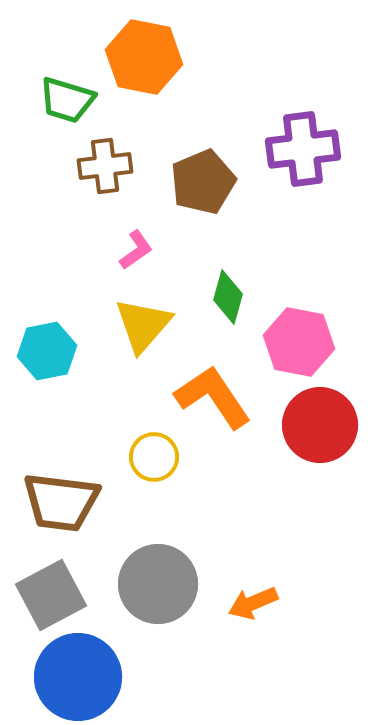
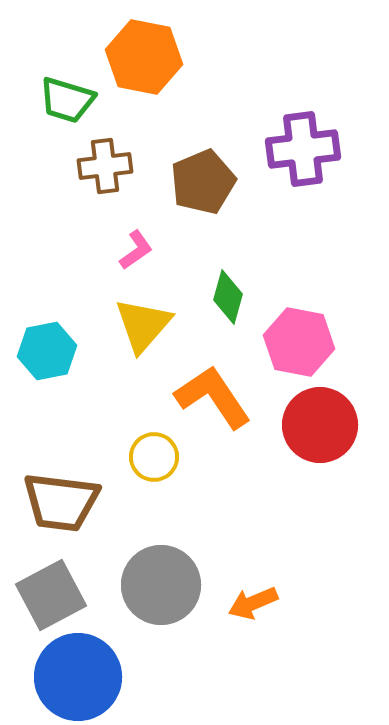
gray circle: moved 3 px right, 1 px down
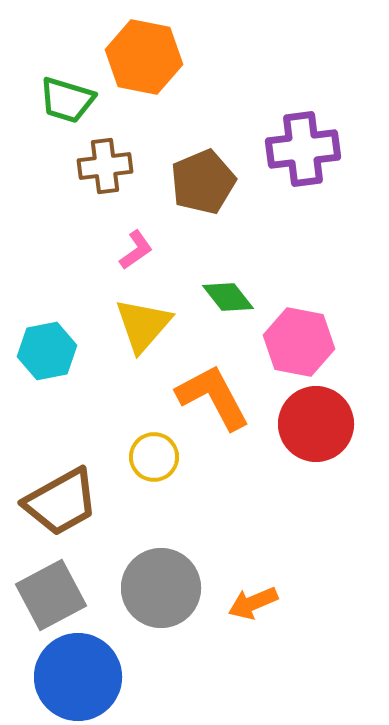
green diamond: rotated 54 degrees counterclockwise
orange L-shape: rotated 6 degrees clockwise
red circle: moved 4 px left, 1 px up
brown trapezoid: rotated 36 degrees counterclockwise
gray circle: moved 3 px down
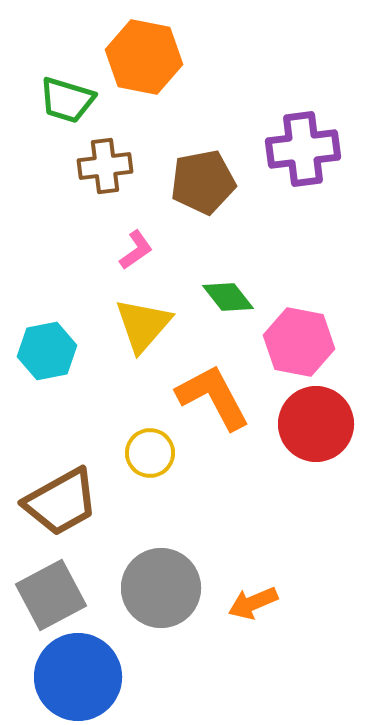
brown pentagon: rotated 12 degrees clockwise
yellow circle: moved 4 px left, 4 px up
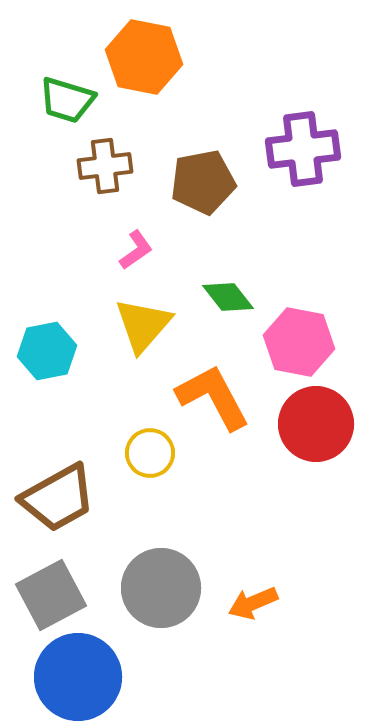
brown trapezoid: moved 3 px left, 4 px up
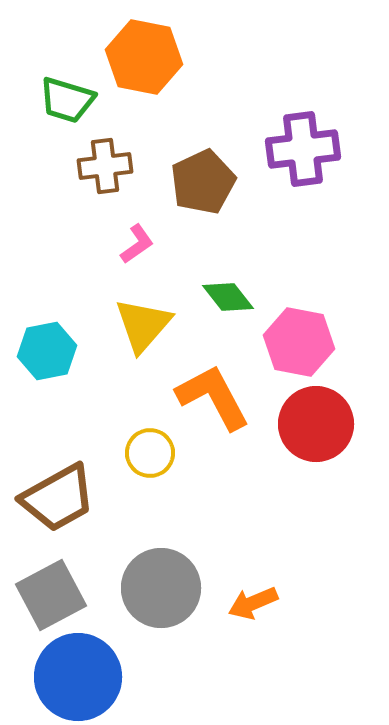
brown pentagon: rotated 14 degrees counterclockwise
pink L-shape: moved 1 px right, 6 px up
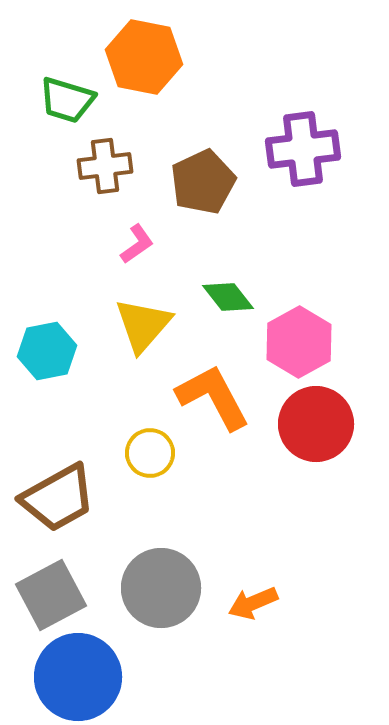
pink hexagon: rotated 20 degrees clockwise
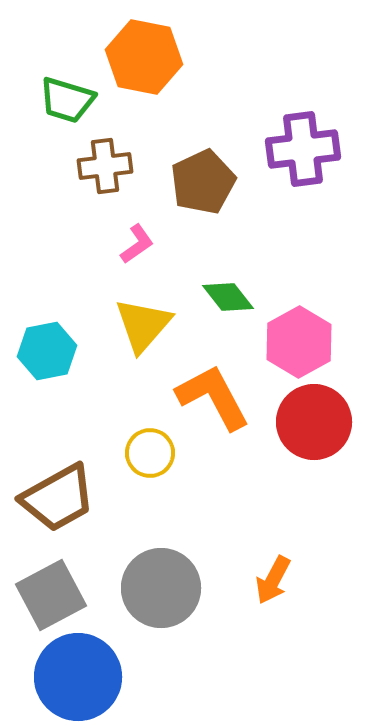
red circle: moved 2 px left, 2 px up
orange arrow: moved 20 px right, 23 px up; rotated 39 degrees counterclockwise
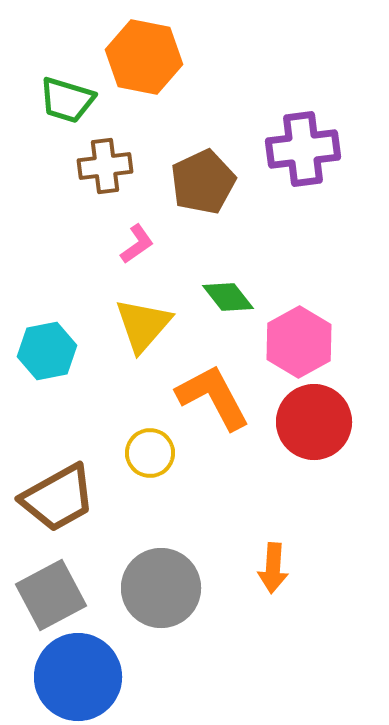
orange arrow: moved 12 px up; rotated 24 degrees counterclockwise
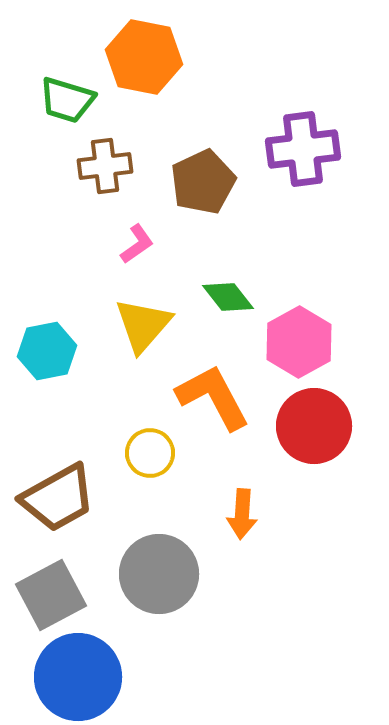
red circle: moved 4 px down
orange arrow: moved 31 px left, 54 px up
gray circle: moved 2 px left, 14 px up
